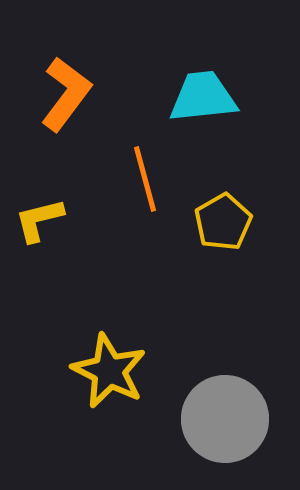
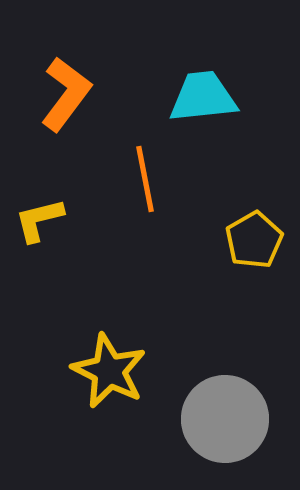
orange line: rotated 4 degrees clockwise
yellow pentagon: moved 31 px right, 18 px down
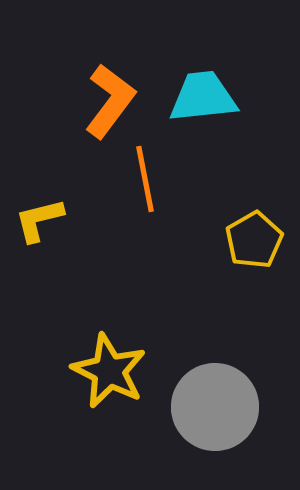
orange L-shape: moved 44 px right, 7 px down
gray circle: moved 10 px left, 12 px up
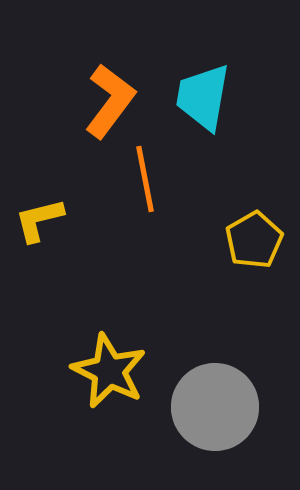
cyan trapezoid: rotated 74 degrees counterclockwise
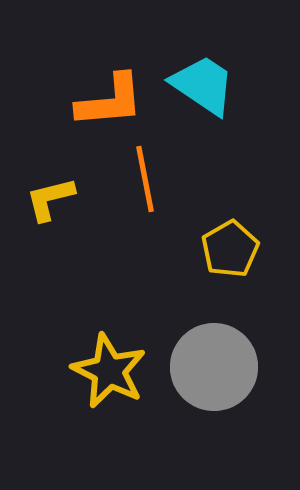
cyan trapezoid: moved 12 px up; rotated 114 degrees clockwise
orange L-shape: rotated 48 degrees clockwise
yellow L-shape: moved 11 px right, 21 px up
yellow pentagon: moved 24 px left, 9 px down
gray circle: moved 1 px left, 40 px up
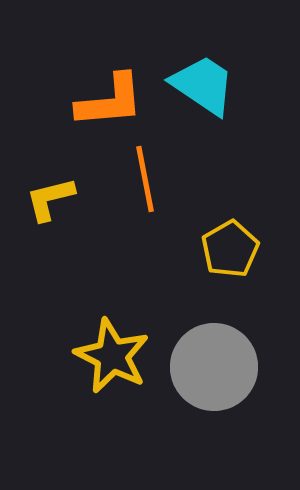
yellow star: moved 3 px right, 15 px up
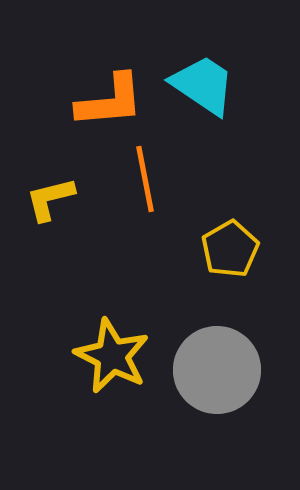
gray circle: moved 3 px right, 3 px down
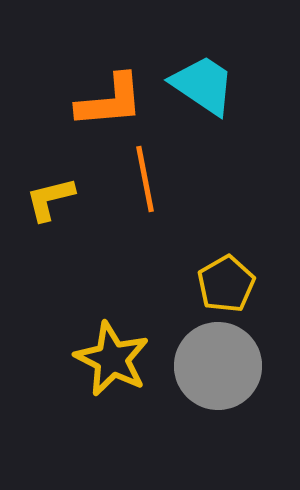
yellow pentagon: moved 4 px left, 35 px down
yellow star: moved 3 px down
gray circle: moved 1 px right, 4 px up
